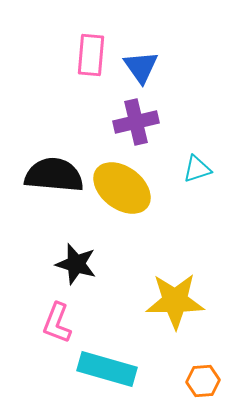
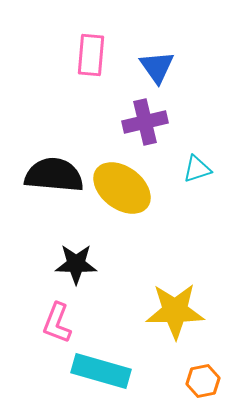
blue triangle: moved 16 px right
purple cross: moved 9 px right
black star: rotated 15 degrees counterclockwise
yellow star: moved 10 px down
cyan rectangle: moved 6 px left, 2 px down
orange hexagon: rotated 8 degrees counterclockwise
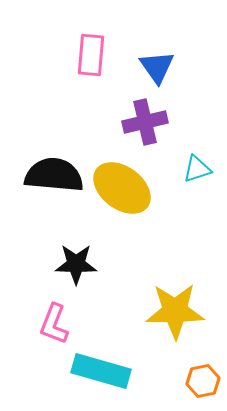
pink L-shape: moved 3 px left, 1 px down
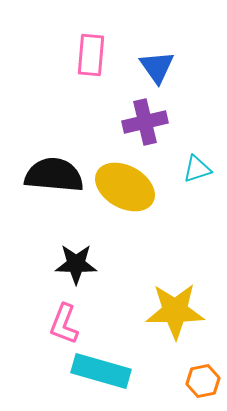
yellow ellipse: moved 3 px right, 1 px up; rotated 8 degrees counterclockwise
pink L-shape: moved 10 px right
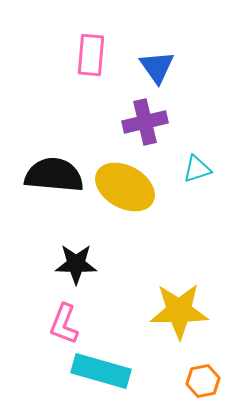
yellow star: moved 4 px right
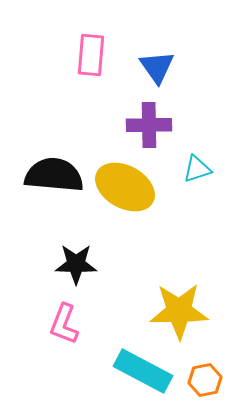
purple cross: moved 4 px right, 3 px down; rotated 12 degrees clockwise
cyan rectangle: moved 42 px right; rotated 12 degrees clockwise
orange hexagon: moved 2 px right, 1 px up
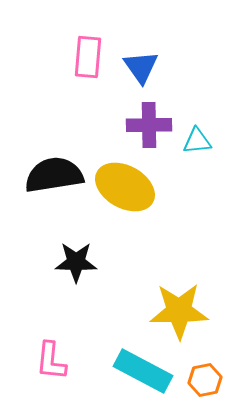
pink rectangle: moved 3 px left, 2 px down
blue triangle: moved 16 px left
cyan triangle: moved 28 px up; rotated 12 degrees clockwise
black semicircle: rotated 14 degrees counterclockwise
black star: moved 2 px up
pink L-shape: moved 13 px left, 37 px down; rotated 15 degrees counterclockwise
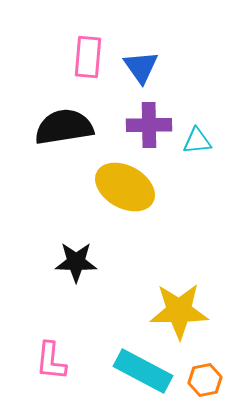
black semicircle: moved 10 px right, 48 px up
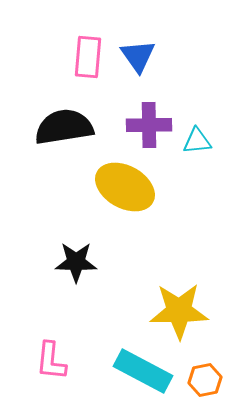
blue triangle: moved 3 px left, 11 px up
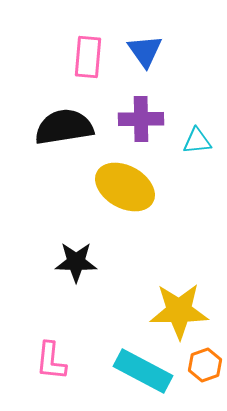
blue triangle: moved 7 px right, 5 px up
purple cross: moved 8 px left, 6 px up
orange hexagon: moved 15 px up; rotated 8 degrees counterclockwise
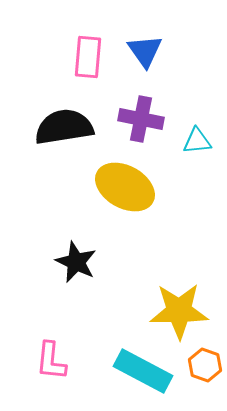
purple cross: rotated 12 degrees clockwise
black star: rotated 24 degrees clockwise
orange hexagon: rotated 20 degrees counterclockwise
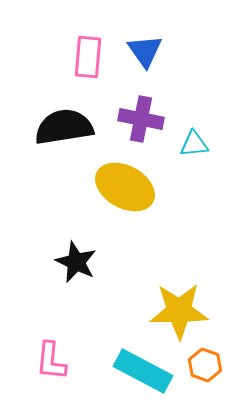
cyan triangle: moved 3 px left, 3 px down
